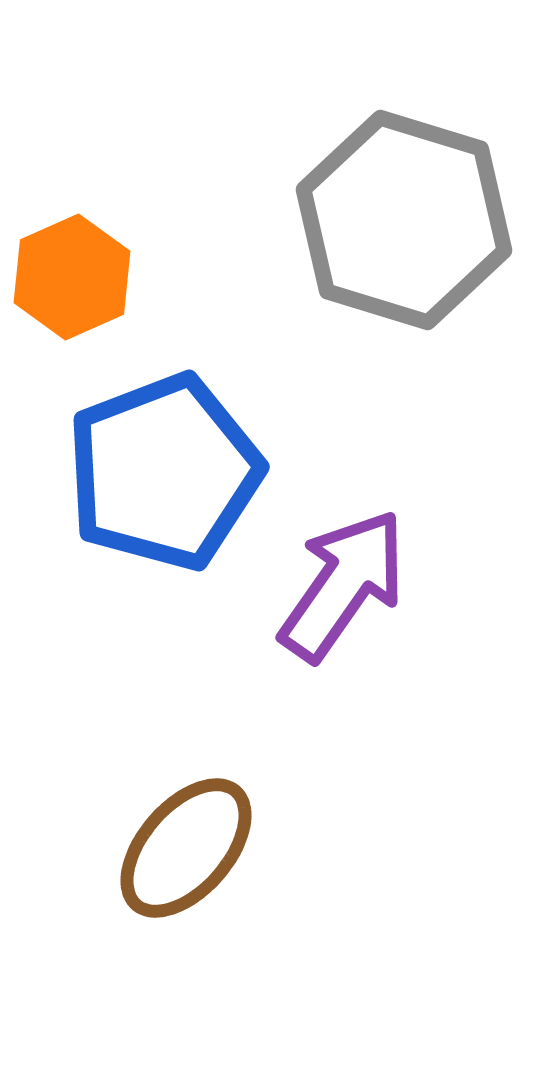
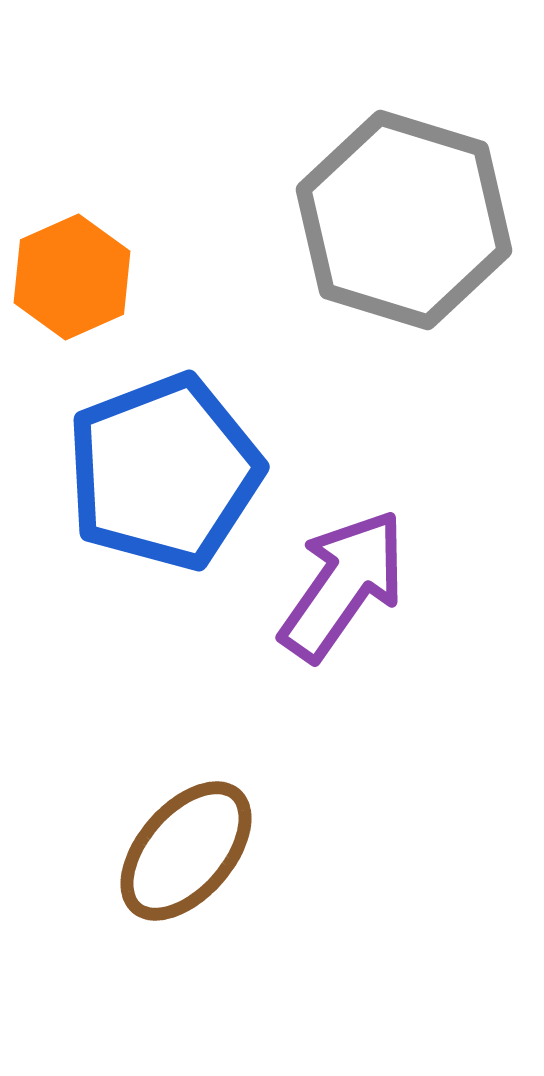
brown ellipse: moved 3 px down
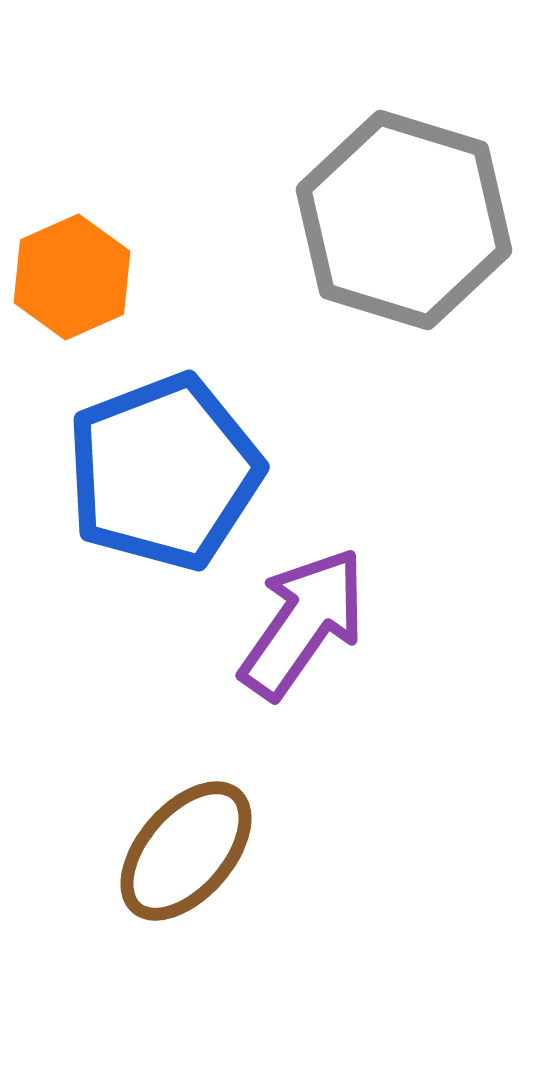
purple arrow: moved 40 px left, 38 px down
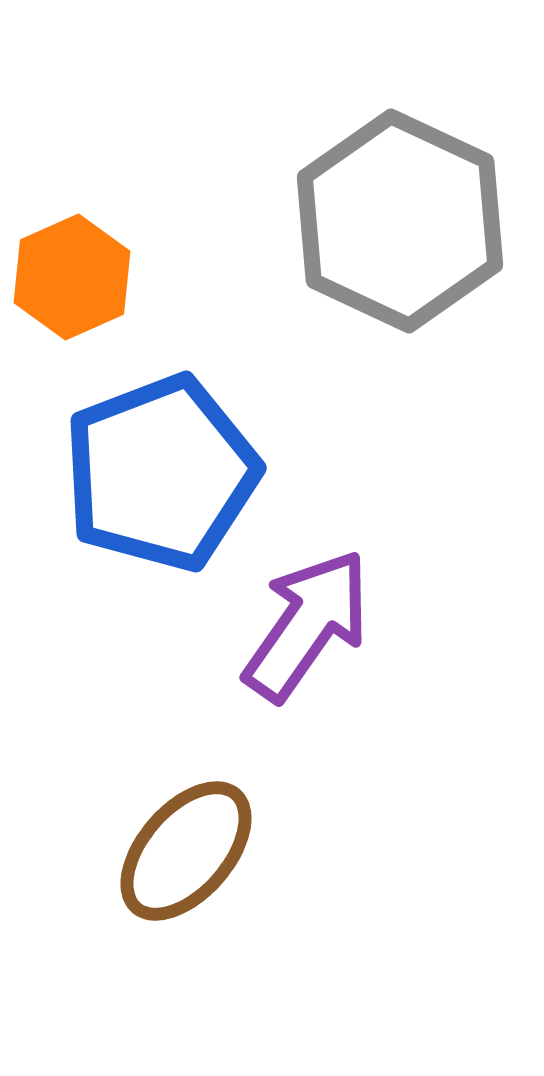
gray hexagon: moved 4 px left, 1 px down; rotated 8 degrees clockwise
blue pentagon: moved 3 px left, 1 px down
purple arrow: moved 4 px right, 2 px down
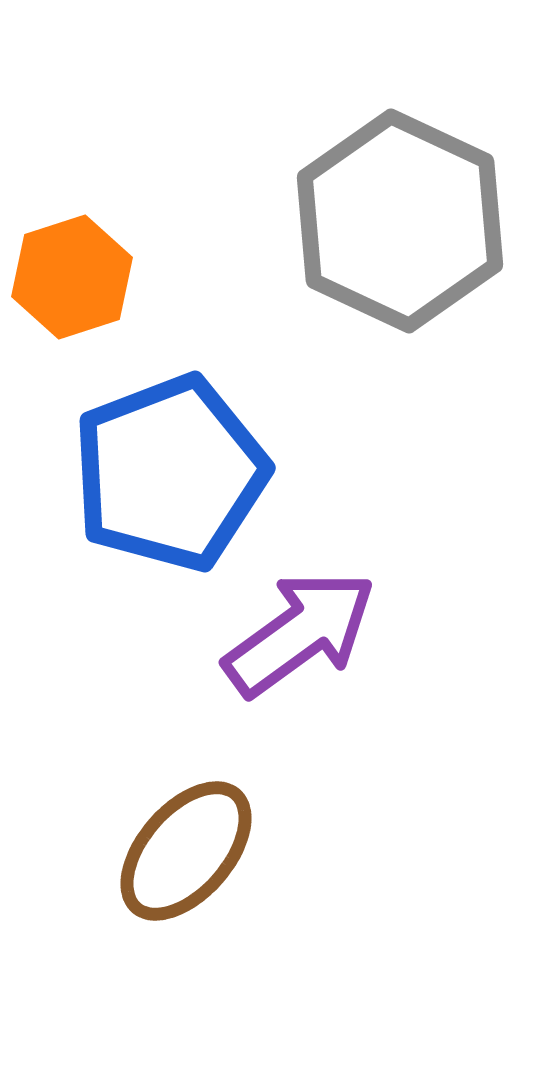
orange hexagon: rotated 6 degrees clockwise
blue pentagon: moved 9 px right
purple arrow: moved 7 px left, 8 px down; rotated 19 degrees clockwise
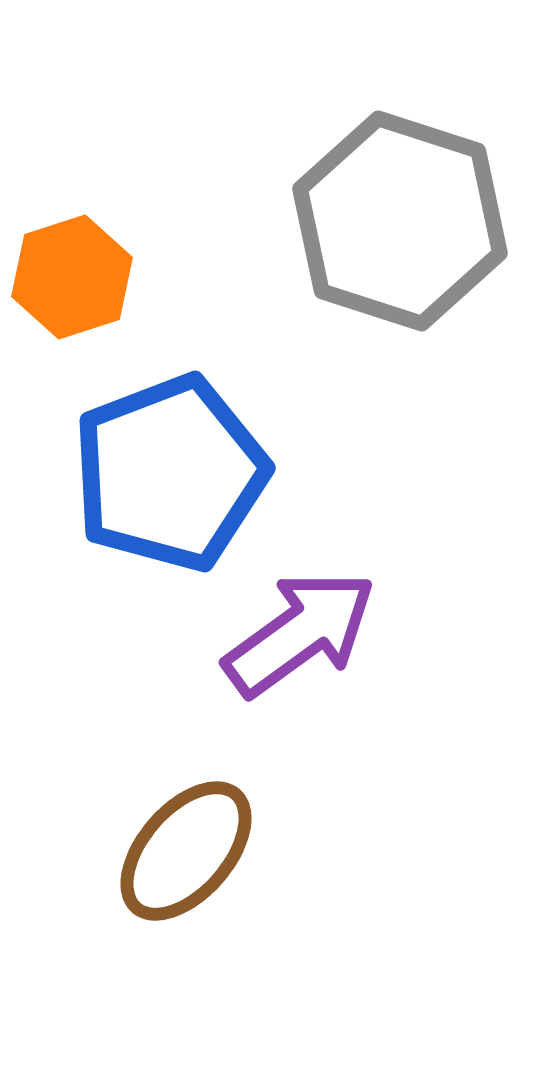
gray hexagon: rotated 7 degrees counterclockwise
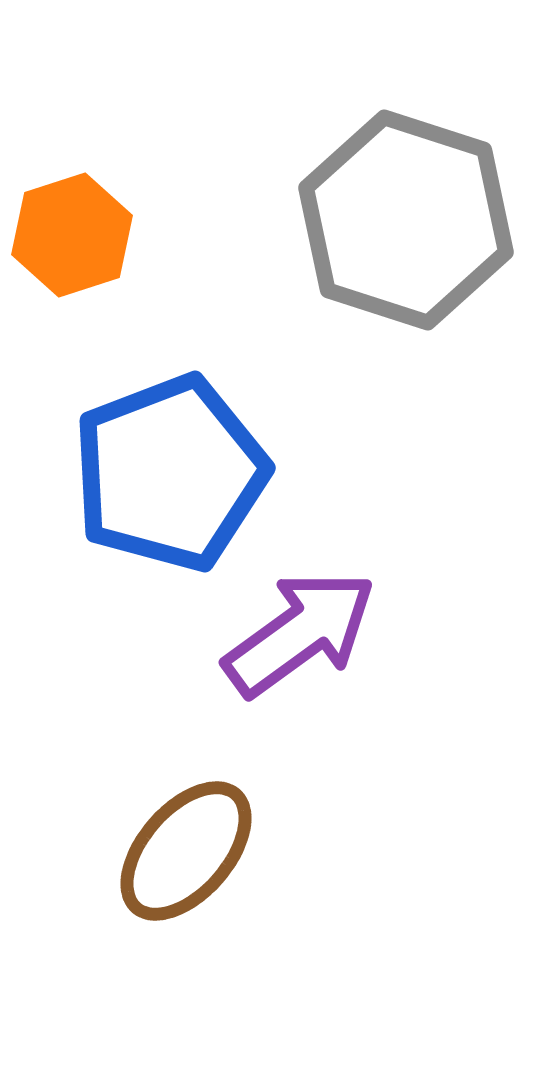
gray hexagon: moved 6 px right, 1 px up
orange hexagon: moved 42 px up
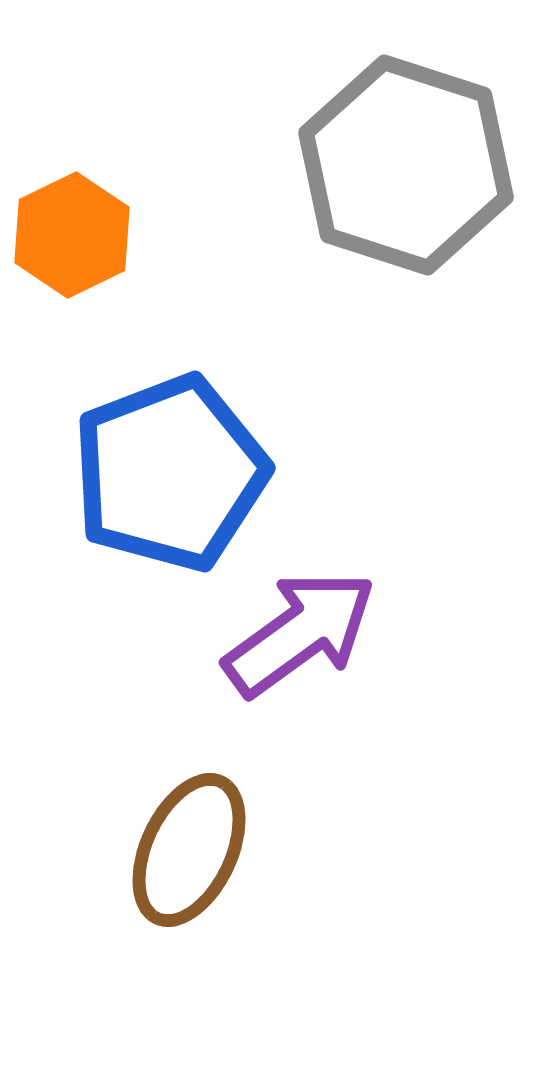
gray hexagon: moved 55 px up
orange hexagon: rotated 8 degrees counterclockwise
brown ellipse: moved 3 px right, 1 px up; rotated 16 degrees counterclockwise
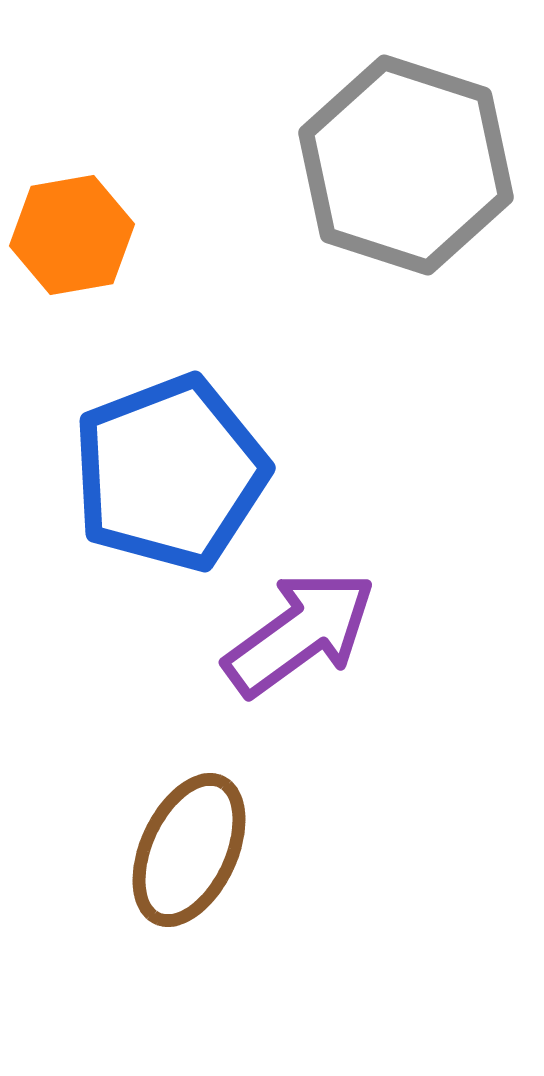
orange hexagon: rotated 16 degrees clockwise
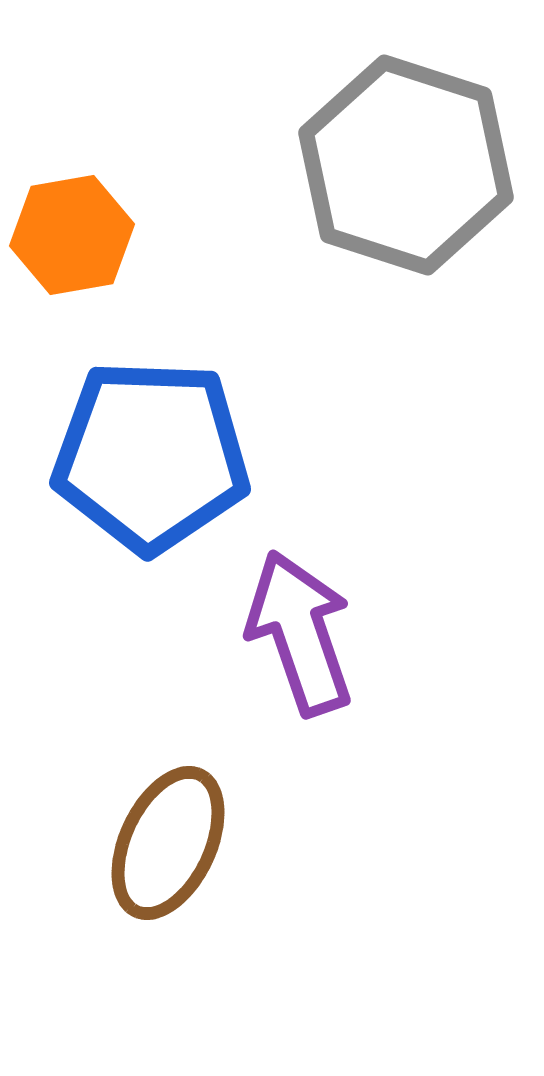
blue pentagon: moved 19 px left, 17 px up; rotated 23 degrees clockwise
purple arrow: rotated 73 degrees counterclockwise
brown ellipse: moved 21 px left, 7 px up
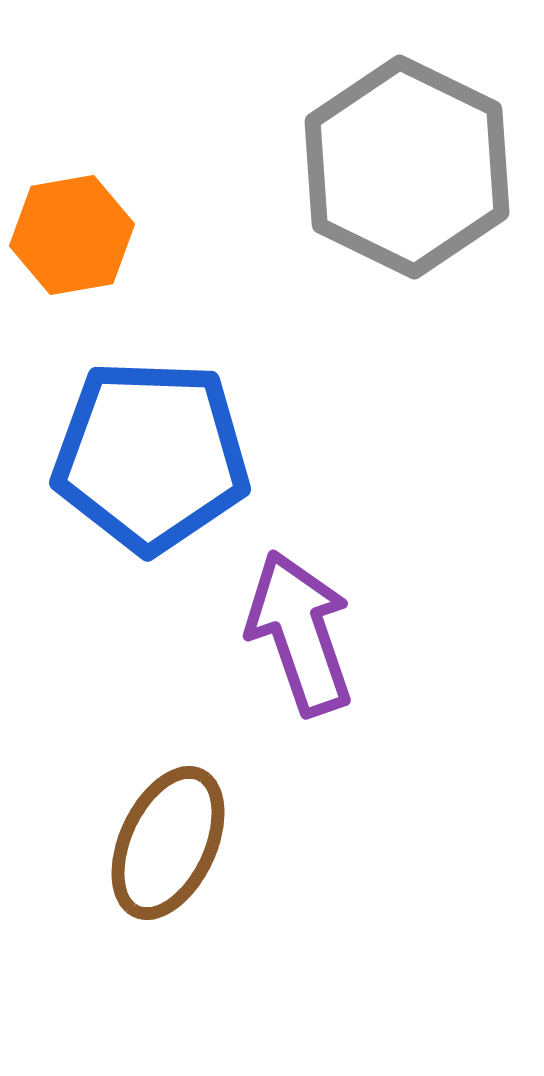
gray hexagon: moved 1 px right, 2 px down; rotated 8 degrees clockwise
